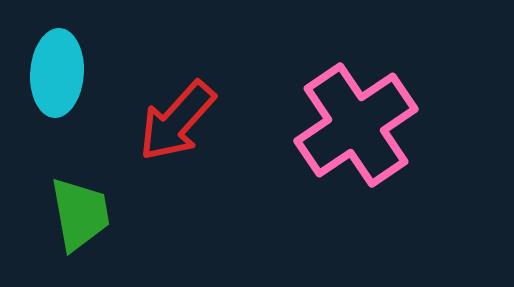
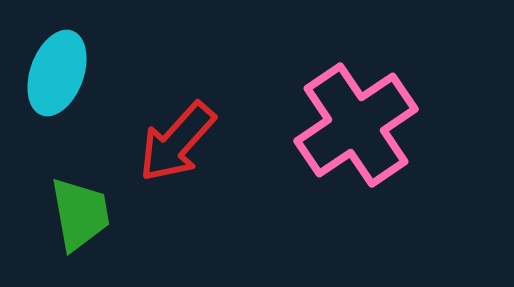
cyan ellipse: rotated 16 degrees clockwise
red arrow: moved 21 px down
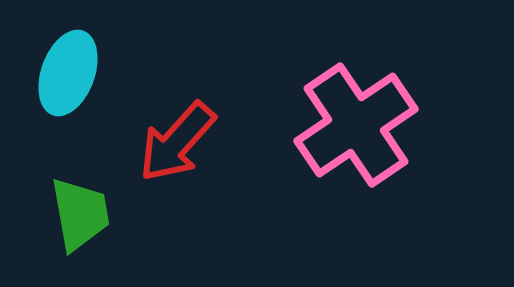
cyan ellipse: moved 11 px right
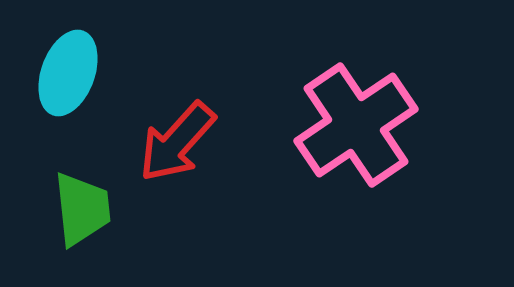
green trapezoid: moved 2 px right, 5 px up; rotated 4 degrees clockwise
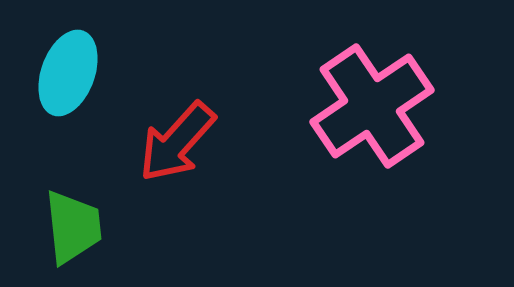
pink cross: moved 16 px right, 19 px up
green trapezoid: moved 9 px left, 18 px down
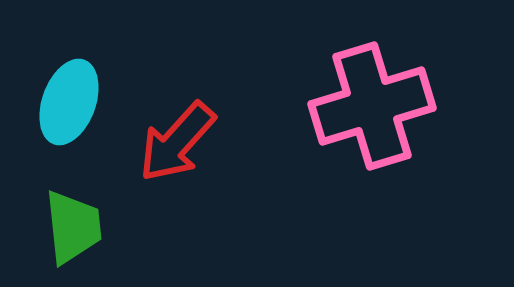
cyan ellipse: moved 1 px right, 29 px down
pink cross: rotated 17 degrees clockwise
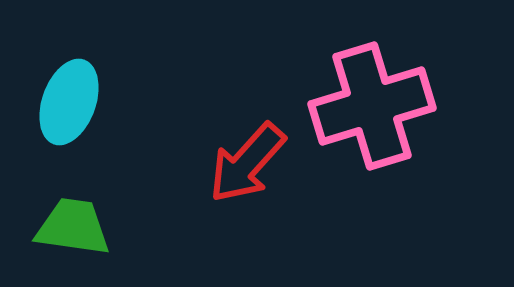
red arrow: moved 70 px right, 21 px down
green trapezoid: rotated 76 degrees counterclockwise
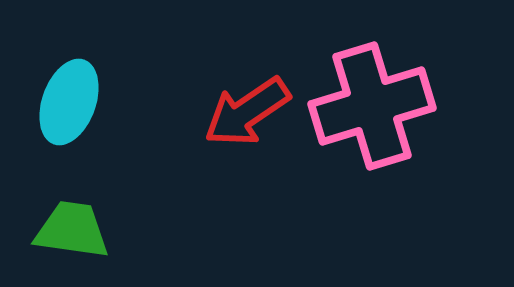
red arrow: moved 51 px up; rotated 14 degrees clockwise
green trapezoid: moved 1 px left, 3 px down
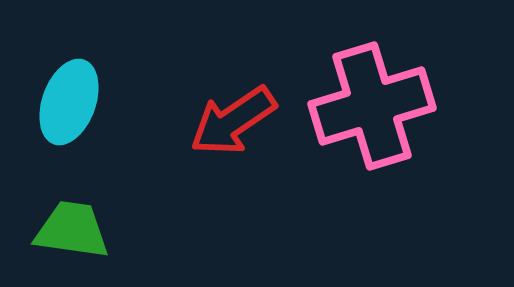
red arrow: moved 14 px left, 9 px down
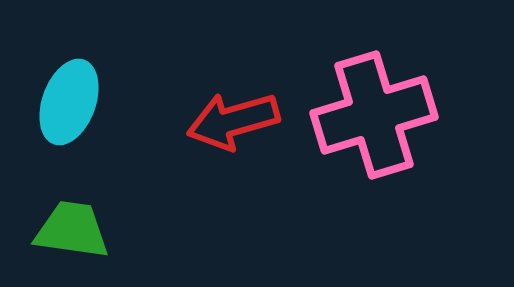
pink cross: moved 2 px right, 9 px down
red arrow: rotated 18 degrees clockwise
